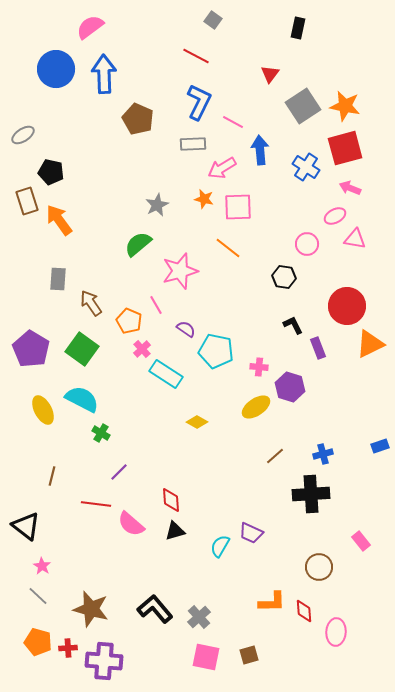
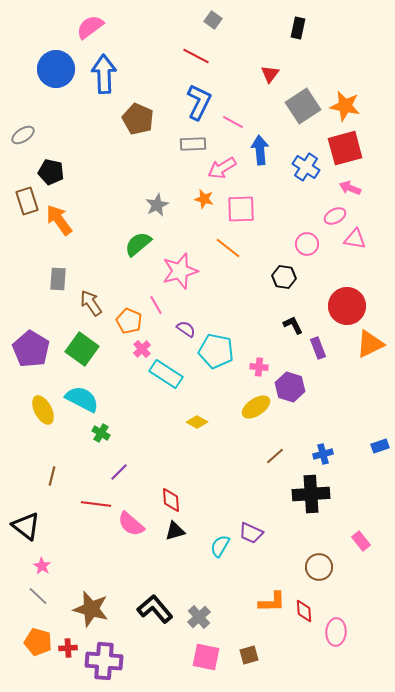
pink square at (238, 207): moved 3 px right, 2 px down
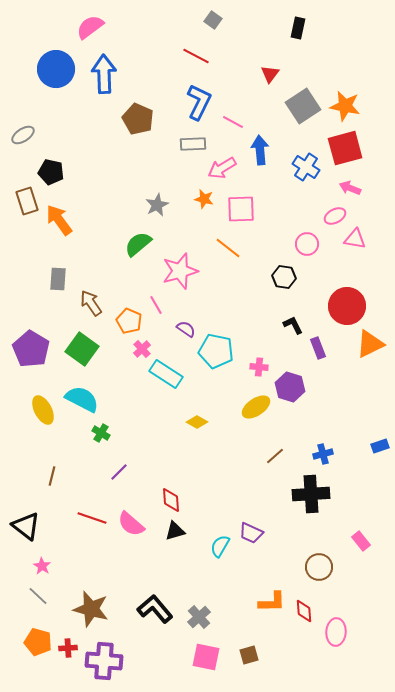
red line at (96, 504): moved 4 px left, 14 px down; rotated 12 degrees clockwise
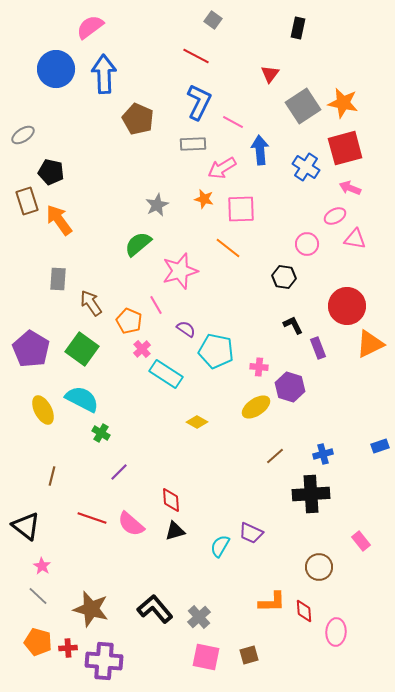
orange star at (345, 106): moved 2 px left, 3 px up
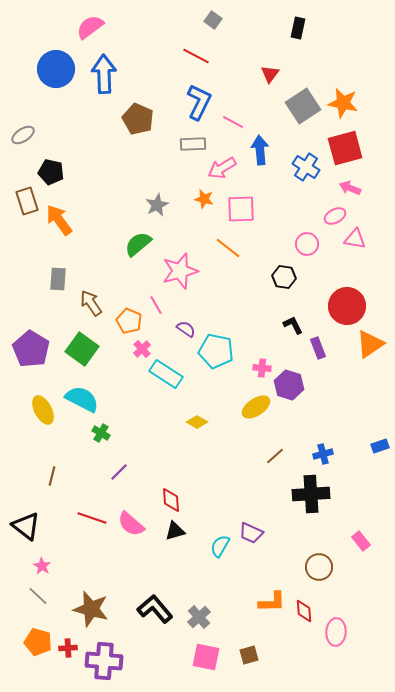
orange triangle at (370, 344): rotated 8 degrees counterclockwise
pink cross at (259, 367): moved 3 px right, 1 px down
purple hexagon at (290, 387): moved 1 px left, 2 px up
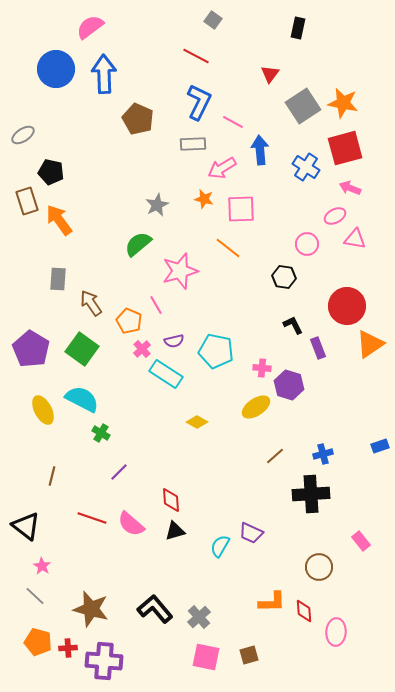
purple semicircle at (186, 329): moved 12 px left, 12 px down; rotated 132 degrees clockwise
gray line at (38, 596): moved 3 px left
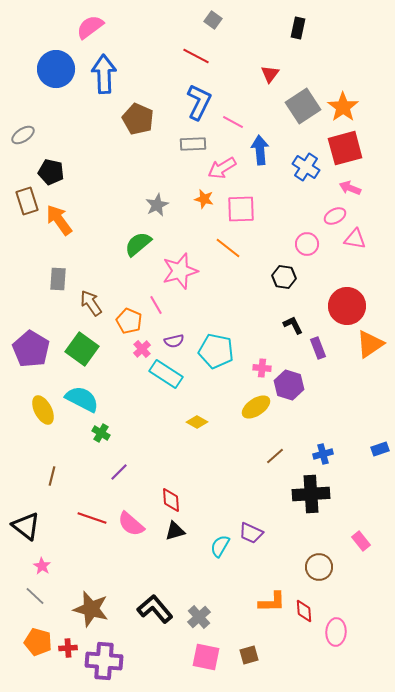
orange star at (343, 103): moved 4 px down; rotated 24 degrees clockwise
blue rectangle at (380, 446): moved 3 px down
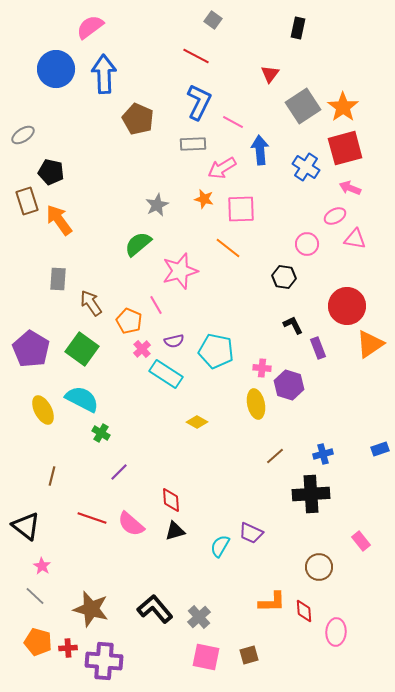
yellow ellipse at (256, 407): moved 3 px up; rotated 68 degrees counterclockwise
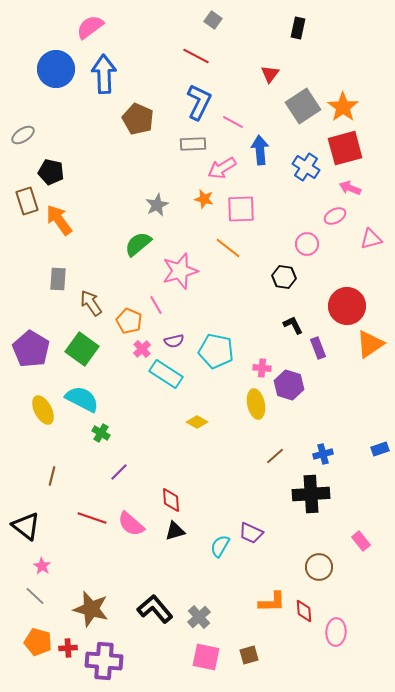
pink triangle at (355, 239): moved 16 px right; rotated 25 degrees counterclockwise
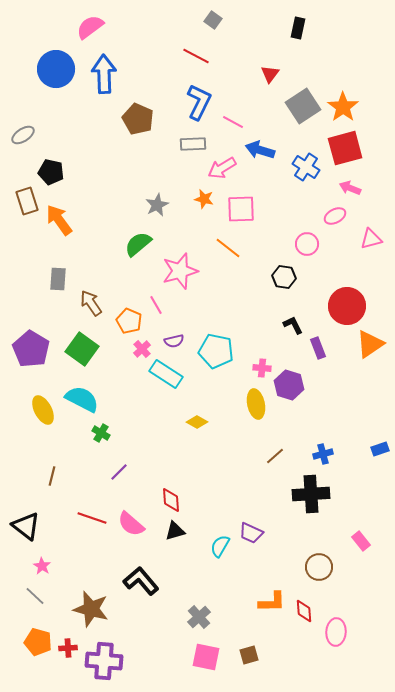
blue arrow at (260, 150): rotated 68 degrees counterclockwise
black L-shape at (155, 609): moved 14 px left, 28 px up
